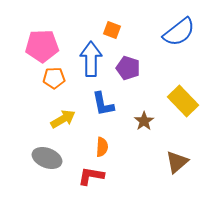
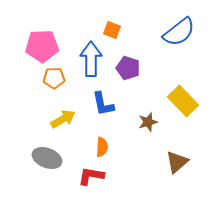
brown star: moved 4 px right, 1 px down; rotated 18 degrees clockwise
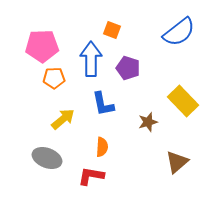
yellow arrow: rotated 10 degrees counterclockwise
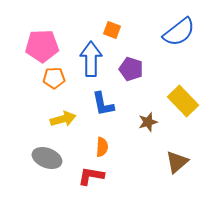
purple pentagon: moved 3 px right, 1 px down
yellow arrow: rotated 25 degrees clockwise
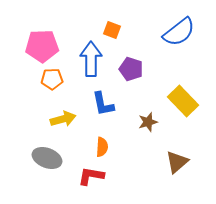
orange pentagon: moved 2 px left, 1 px down
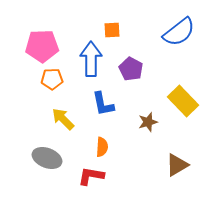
orange square: rotated 24 degrees counterclockwise
purple pentagon: rotated 10 degrees clockwise
yellow arrow: rotated 120 degrees counterclockwise
brown triangle: moved 3 px down; rotated 10 degrees clockwise
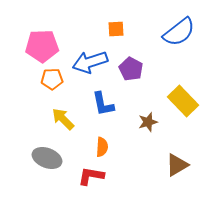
orange square: moved 4 px right, 1 px up
blue arrow: moved 1 px left, 3 px down; rotated 108 degrees counterclockwise
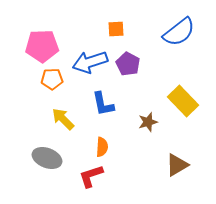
purple pentagon: moved 3 px left, 5 px up
red L-shape: rotated 28 degrees counterclockwise
